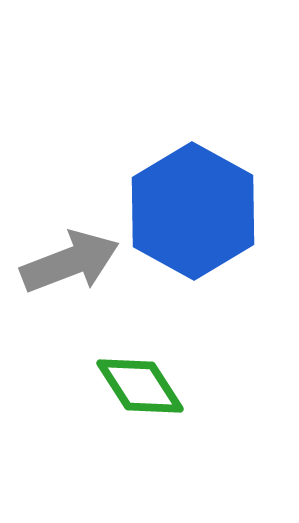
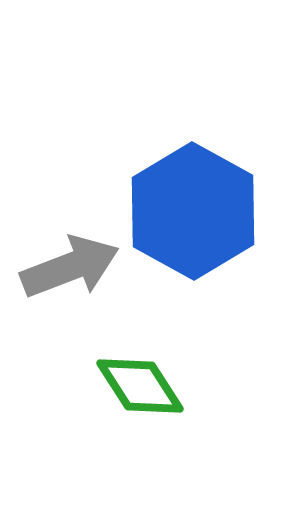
gray arrow: moved 5 px down
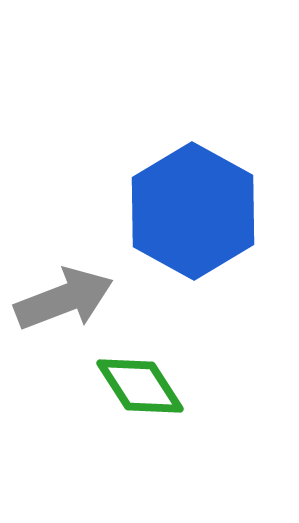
gray arrow: moved 6 px left, 32 px down
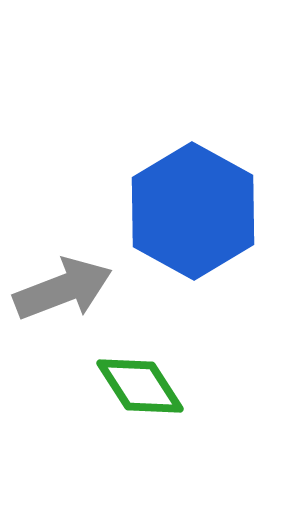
gray arrow: moved 1 px left, 10 px up
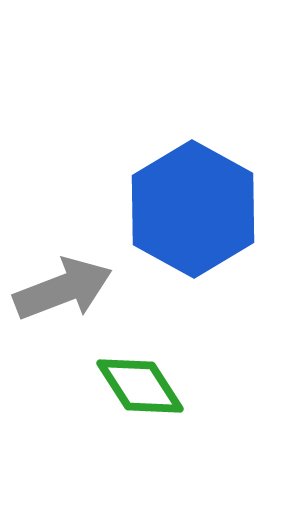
blue hexagon: moved 2 px up
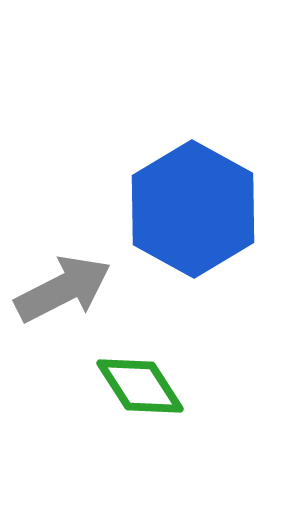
gray arrow: rotated 6 degrees counterclockwise
